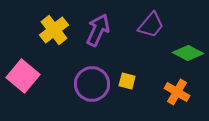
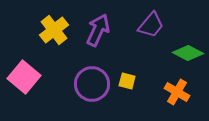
pink square: moved 1 px right, 1 px down
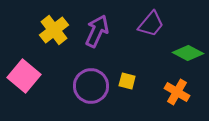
purple trapezoid: moved 1 px up
purple arrow: moved 1 px left, 1 px down
pink square: moved 1 px up
purple circle: moved 1 px left, 2 px down
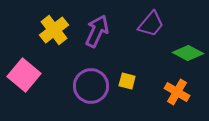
pink square: moved 1 px up
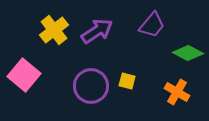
purple trapezoid: moved 1 px right, 1 px down
purple arrow: rotated 32 degrees clockwise
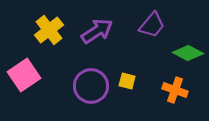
yellow cross: moved 5 px left
pink square: rotated 16 degrees clockwise
orange cross: moved 2 px left, 2 px up; rotated 10 degrees counterclockwise
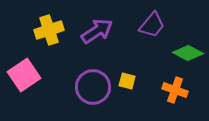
yellow cross: rotated 20 degrees clockwise
purple circle: moved 2 px right, 1 px down
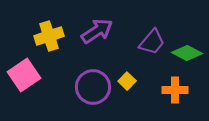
purple trapezoid: moved 17 px down
yellow cross: moved 6 px down
green diamond: moved 1 px left
yellow square: rotated 30 degrees clockwise
orange cross: rotated 20 degrees counterclockwise
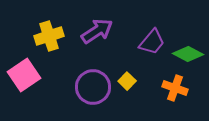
green diamond: moved 1 px right, 1 px down
orange cross: moved 2 px up; rotated 20 degrees clockwise
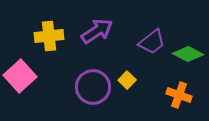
yellow cross: rotated 12 degrees clockwise
purple trapezoid: rotated 12 degrees clockwise
pink square: moved 4 px left, 1 px down; rotated 8 degrees counterclockwise
yellow square: moved 1 px up
orange cross: moved 4 px right, 7 px down
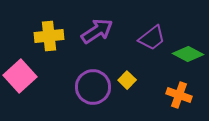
purple trapezoid: moved 4 px up
